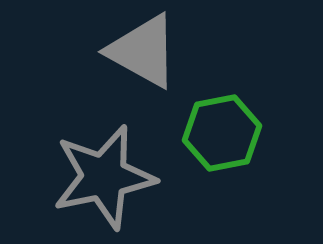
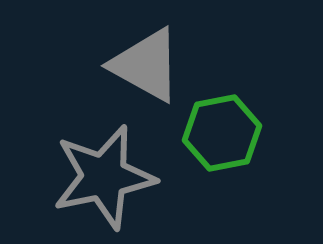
gray triangle: moved 3 px right, 14 px down
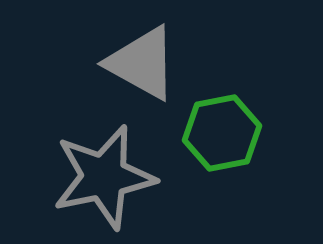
gray triangle: moved 4 px left, 2 px up
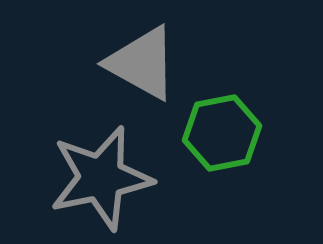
gray star: moved 3 px left, 1 px down
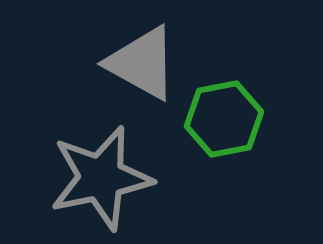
green hexagon: moved 2 px right, 14 px up
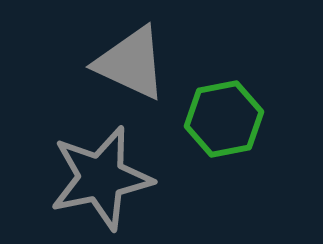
gray triangle: moved 11 px left; rotated 4 degrees counterclockwise
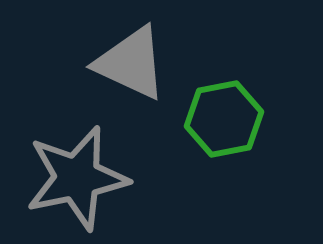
gray star: moved 24 px left
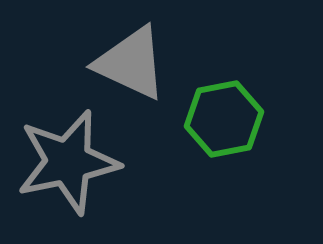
gray star: moved 9 px left, 16 px up
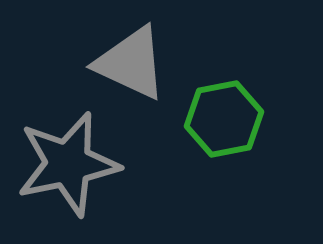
gray star: moved 2 px down
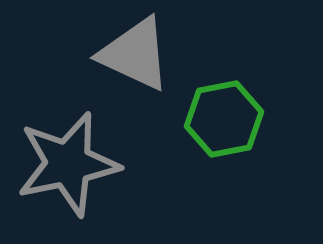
gray triangle: moved 4 px right, 9 px up
